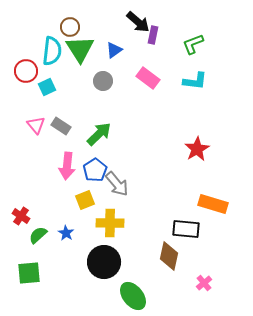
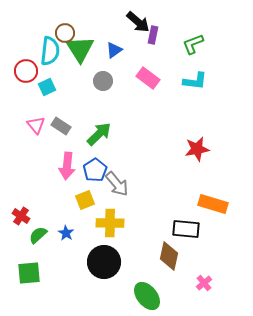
brown circle: moved 5 px left, 6 px down
cyan semicircle: moved 2 px left
red star: rotated 20 degrees clockwise
green ellipse: moved 14 px right
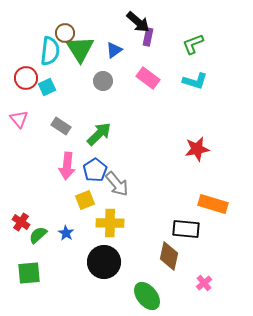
purple rectangle: moved 5 px left, 2 px down
red circle: moved 7 px down
cyan L-shape: rotated 10 degrees clockwise
pink triangle: moved 17 px left, 6 px up
red cross: moved 6 px down
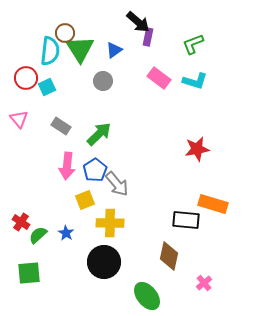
pink rectangle: moved 11 px right
black rectangle: moved 9 px up
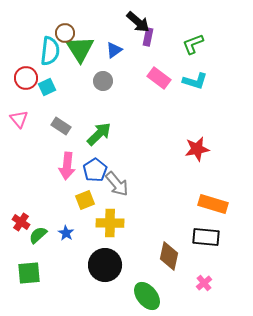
black rectangle: moved 20 px right, 17 px down
black circle: moved 1 px right, 3 px down
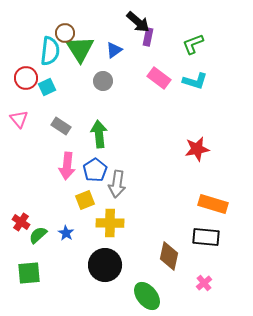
green arrow: rotated 52 degrees counterclockwise
gray arrow: rotated 48 degrees clockwise
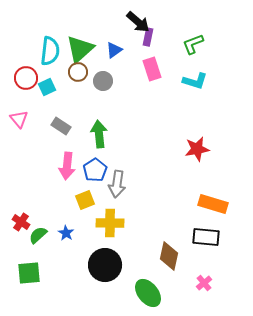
brown circle: moved 13 px right, 39 px down
green triangle: rotated 20 degrees clockwise
pink rectangle: moved 7 px left, 9 px up; rotated 35 degrees clockwise
green ellipse: moved 1 px right, 3 px up
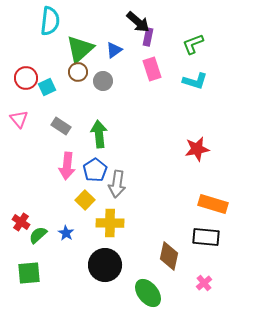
cyan semicircle: moved 30 px up
yellow square: rotated 24 degrees counterclockwise
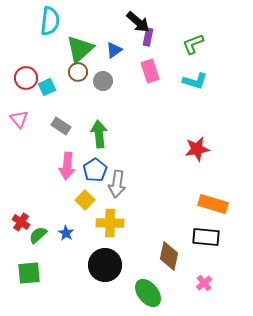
pink rectangle: moved 2 px left, 2 px down
